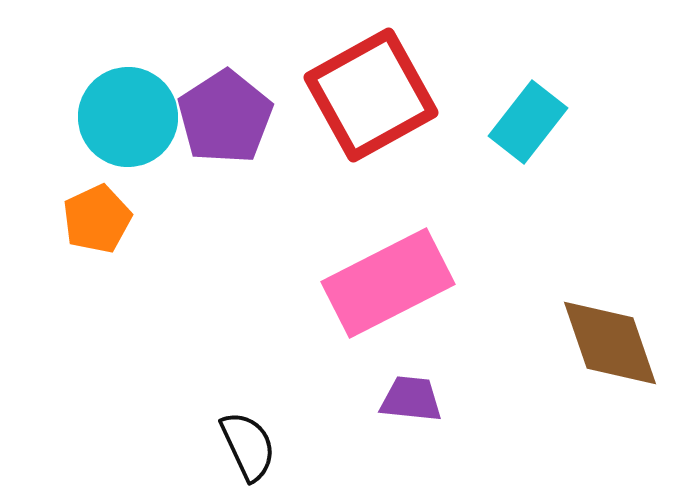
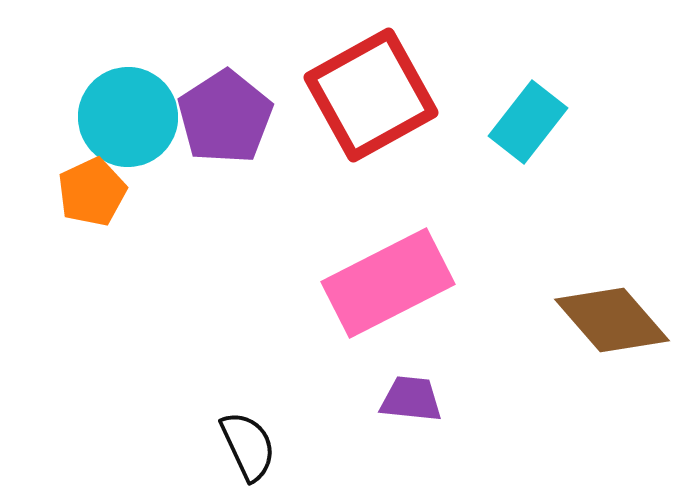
orange pentagon: moved 5 px left, 27 px up
brown diamond: moved 2 px right, 23 px up; rotated 22 degrees counterclockwise
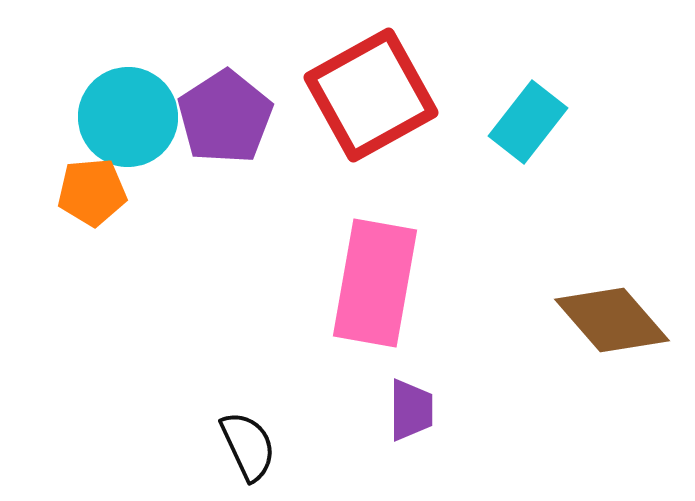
orange pentagon: rotated 20 degrees clockwise
pink rectangle: moved 13 px left; rotated 53 degrees counterclockwise
purple trapezoid: moved 11 px down; rotated 84 degrees clockwise
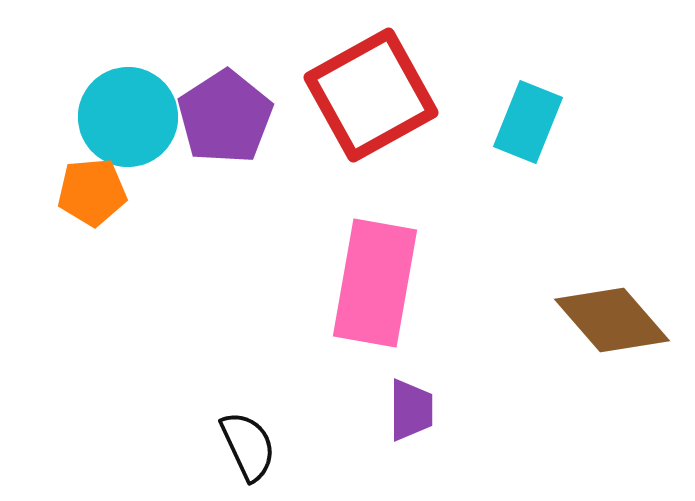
cyan rectangle: rotated 16 degrees counterclockwise
